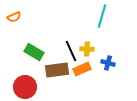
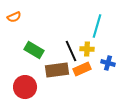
cyan line: moved 5 px left, 10 px down
green rectangle: moved 2 px up
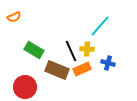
cyan line: moved 3 px right; rotated 25 degrees clockwise
brown rectangle: rotated 30 degrees clockwise
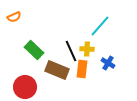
green rectangle: rotated 12 degrees clockwise
blue cross: rotated 16 degrees clockwise
orange rectangle: rotated 60 degrees counterclockwise
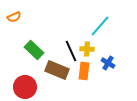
orange rectangle: moved 2 px right, 2 px down
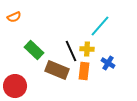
red circle: moved 10 px left, 1 px up
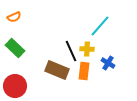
green rectangle: moved 19 px left, 2 px up
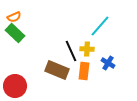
green rectangle: moved 15 px up
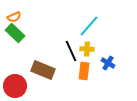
cyan line: moved 11 px left
brown rectangle: moved 14 px left
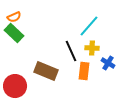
green rectangle: moved 1 px left
yellow cross: moved 5 px right, 1 px up
brown rectangle: moved 3 px right, 1 px down
